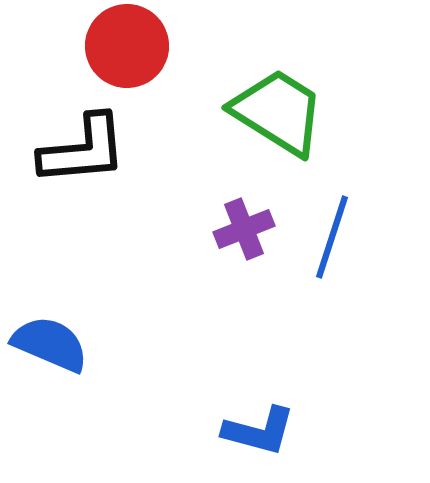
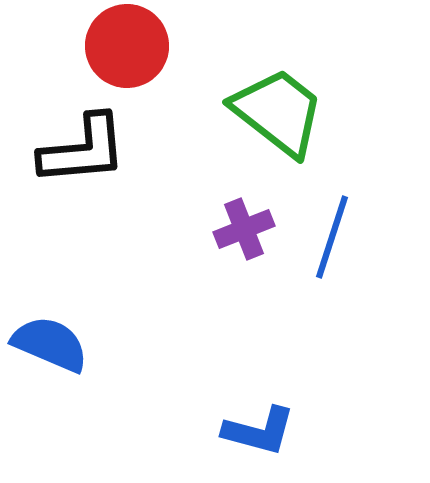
green trapezoid: rotated 6 degrees clockwise
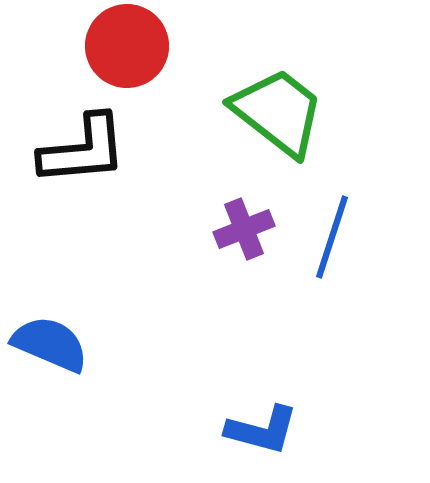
blue L-shape: moved 3 px right, 1 px up
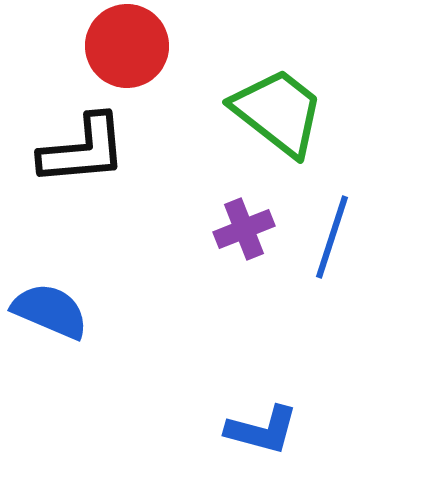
blue semicircle: moved 33 px up
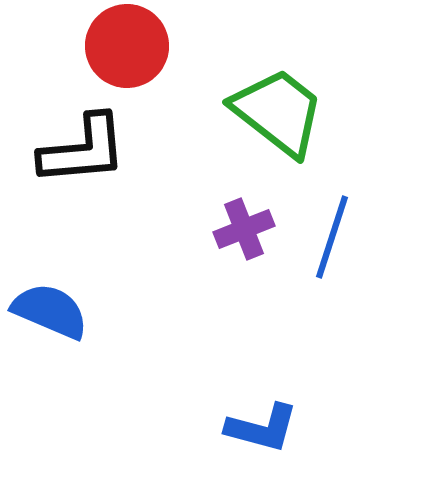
blue L-shape: moved 2 px up
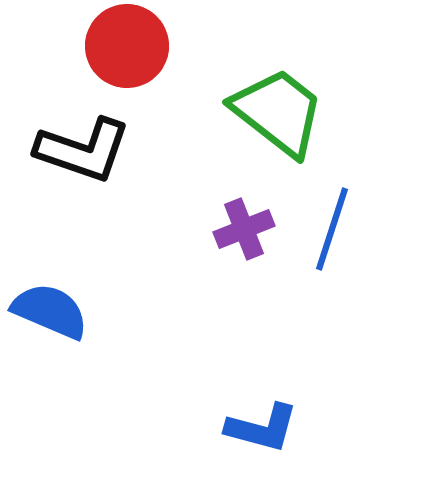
black L-shape: rotated 24 degrees clockwise
blue line: moved 8 px up
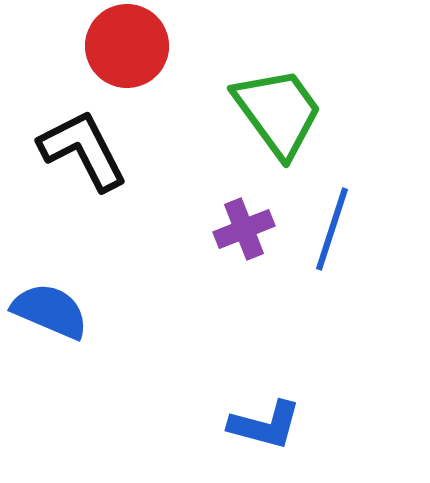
green trapezoid: rotated 16 degrees clockwise
black L-shape: rotated 136 degrees counterclockwise
blue L-shape: moved 3 px right, 3 px up
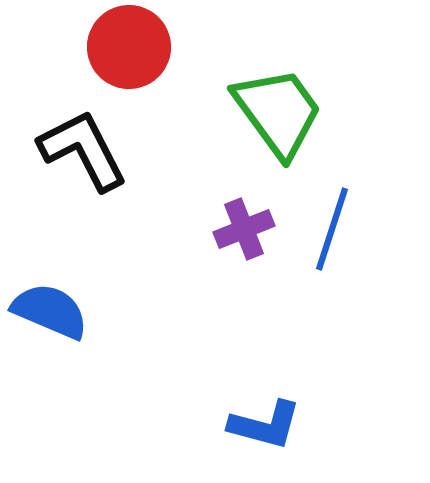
red circle: moved 2 px right, 1 px down
